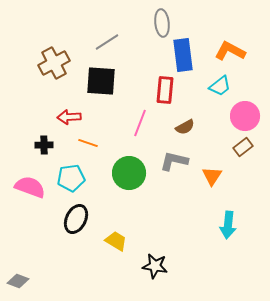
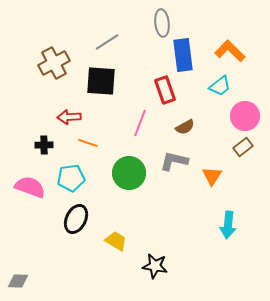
orange L-shape: rotated 16 degrees clockwise
red rectangle: rotated 24 degrees counterclockwise
gray diamond: rotated 20 degrees counterclockwise
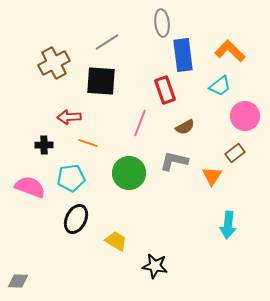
brown rectangle: moved 8 px left, 6 px down
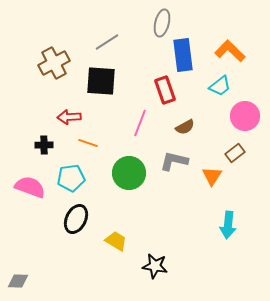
gray ellipse: rotated 20 degrees clockwise
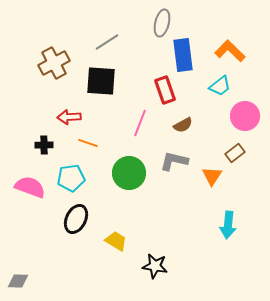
brown semicircle: moved 2 px left, 2 px up
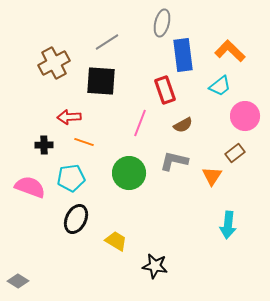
orange line: moved 4 px left, 1 px up
gray diamond: rotated 30 degrees clockwise
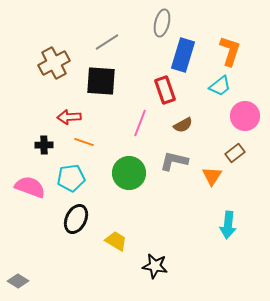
orange L-shape: rotated 64 degrees clockwise
blue rectangle: rotated 24 degrees clockwise
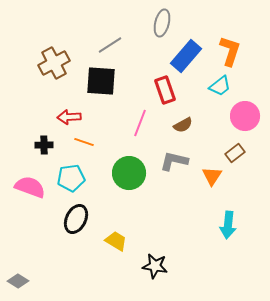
gray line: moved 3 px right, 3 px down
blue rectangle: moved 3 px right, 1 px down; rotated 24 degrees clockwise
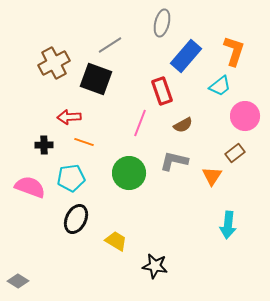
orange L-shape: moved 4 px right
black square: moved 5 px left, 2 px up; rotated 16 degrees clockwise
red rectangle: moved 3 px left, 1 px down
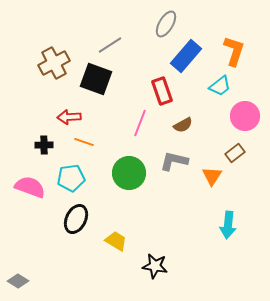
gray ellipse: moved 4 px right, 1 px down; rotated 16 degrees clockwise
